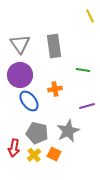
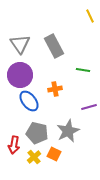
gray rectangle: rotated 20 degrees counterclockwise
purple line: moved 2 px right, 1 px down
red arrow: moved 3 px up
yellow cross: moved 2 px down
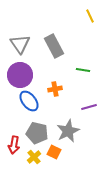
orange square: moved 2 px up
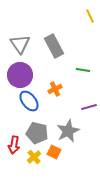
orange cross: rotated 16 degrees counterclockwise
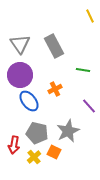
purple line: moved 1 px up; rotated 63 degrees clockwise
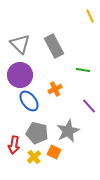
gray triangle: rotated 10 degrees counterclockwise
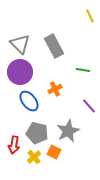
purple circle: moved 3 px up
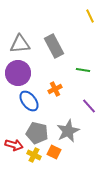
gray triangle: rotated 50 degrees counterclockwise
purple circle: moved 2 px left, 1 px down
red arrow: rotated 84 degrees counterclockwise
yellow cross: moved 2 px up; rotated 24 degrees counterclockwise
